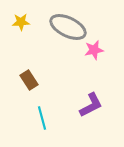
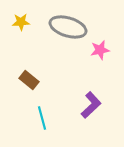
gray ellipse: rotated 9 degrees counterclockwise
pink star: moved 6 px right
brown rectangle: rotated 18 degrees counterclockwise
purple L-shape: rotated 16 degrees counterclockwise
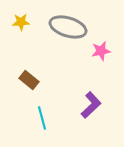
pink star: moved 1 px right, 1 px down
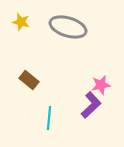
yellow star: rotated 18 degrees clockwise
pink star: moved 34 px down
cyan line: moved 7 px right; rotated 20 degrees clockwise
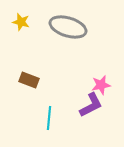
brown rectangle: rotated 18 degrees counterclockwise
purple L-shape: rotated 16 degrees clockwise
